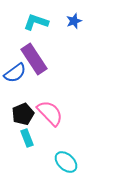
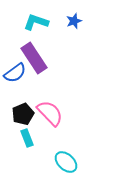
purple rectangle: moved 1 px up
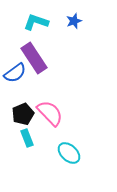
cyan ellipse: moved 3 px right, 9 px up
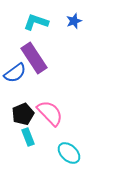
cyan rectangle: moved 1 px right, 1 px up
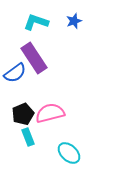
pink semicircle: rotated 60 degrees counterclockwise
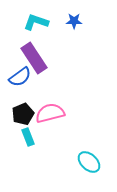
blue star: rotated 21 degrees clockwise
blue semicircle: moved 5 px right, 4 px down
cyan ellipse: moved 20 px right, 9 px down
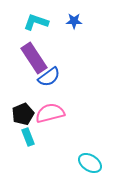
blue semicircle: moved 29 px right
cyan ellipse: moved 1 px right, 1 px down; rotated 10 degrees counterclockwise
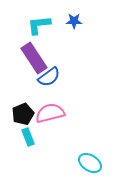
cyan L-shape: moved 3 px right, 3 px down; rotated 25 degrees counterclockwise
